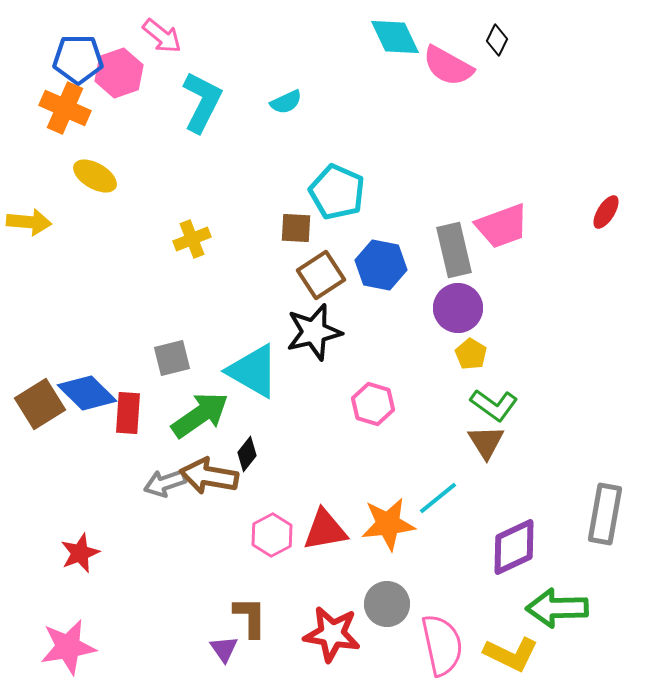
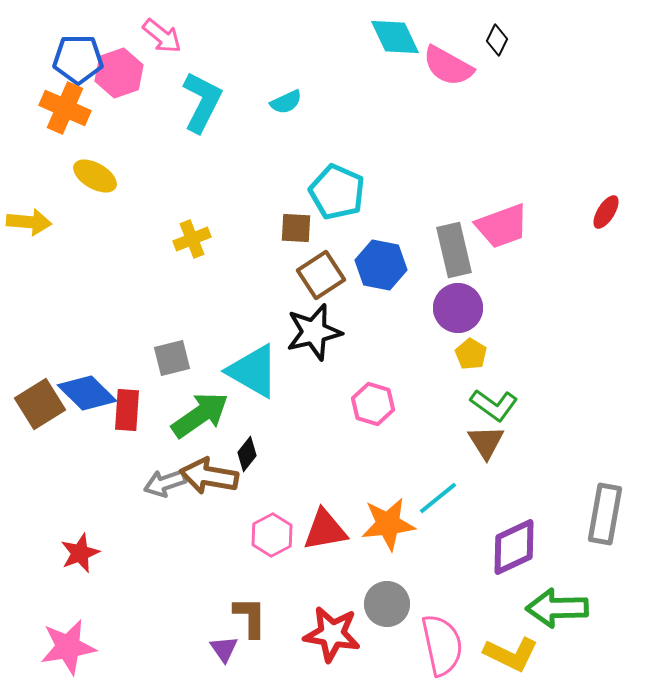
red rectangle at (128, 413): moved 1 px left, 3 px up
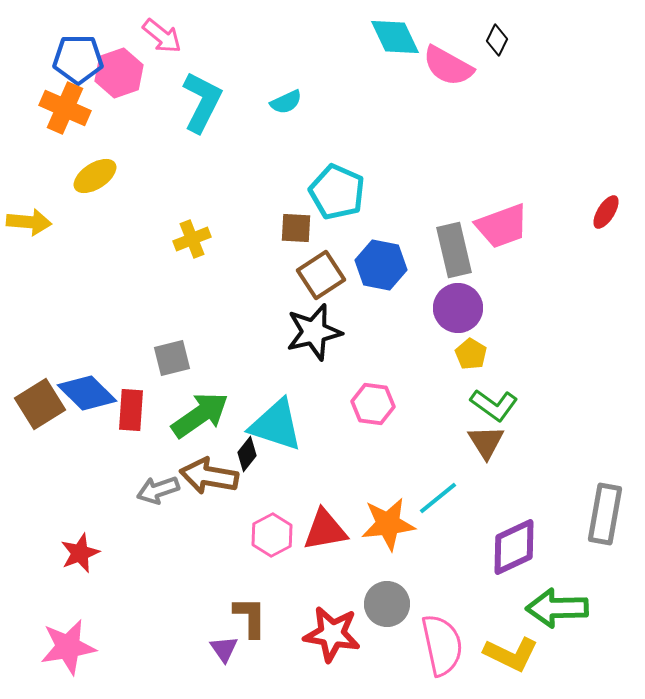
yellow ellipse at (95, 176): rotated 63 degrees counterclockwise
cyan triangle at (253, 371): moved 23 px right, 54 px down; rotated 12 degrees counterclockwise
pink hexagon at (373, 404): rotated 9 degrees counterclockwise
red rectangle at (127, 410): moved 4 px right
gray arrow at (165, 483): moved 7 px left, 7 px down
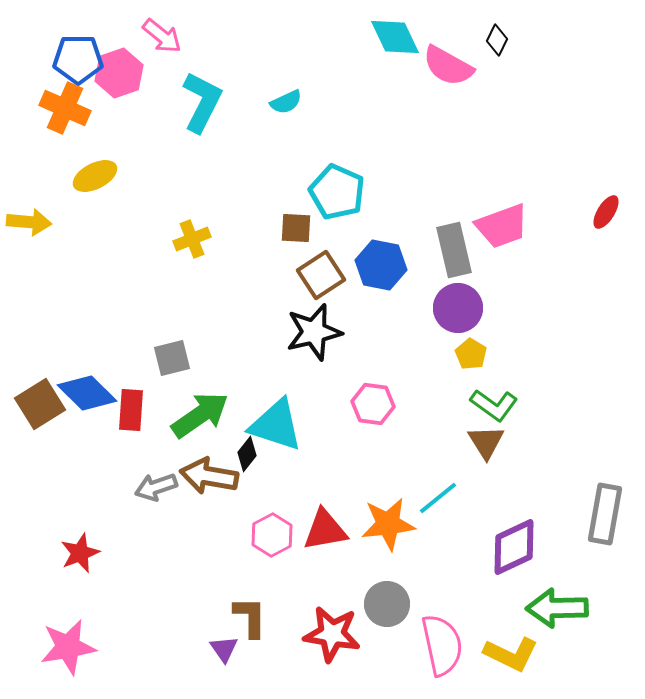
yellow ellipse at (95, 176): rotated 6 degrees clockwise
gray arrow at (158, 490): moved 2 px left, 3 px up
